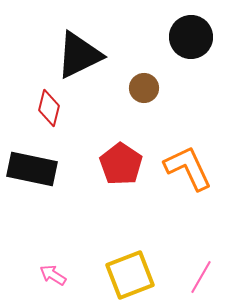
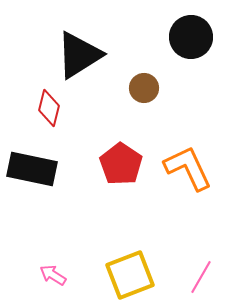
black triangle: rotated 6 degrees counterclockwise
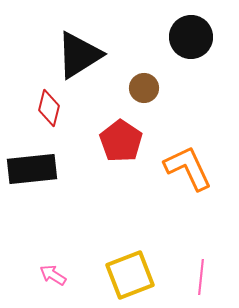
red pentagon: moved 23 px up
black rectangle: rotated 18 degrees counterclockwise
pink line: rotated 24 degrees counterclockwise
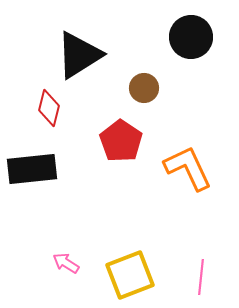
pink arrow: moved 13 px right, 12 px up
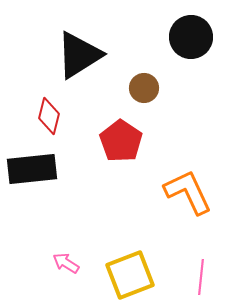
red diamond: moved 8 px down
orange L-shape: moved 24 px down
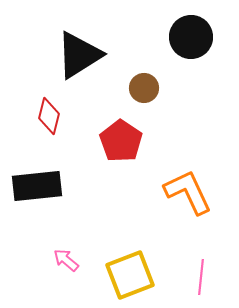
black rectangle: moved 5 px right, 17 px down
pink arrow: moved 3 px up; rotated 8 degrees clockwise
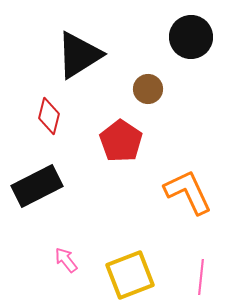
brown circle: moved 4 px right, 1 px down
black rectangle: rotated 21 degrees counterclockwise
pink arrow: rotated 12 degrees clockwise
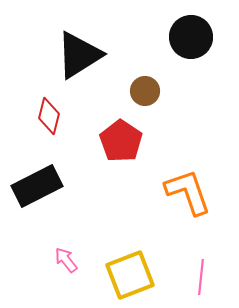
brown circle: moved 3 px left, 2 px down
orange L-shape: rotated 6 degrees clockwise
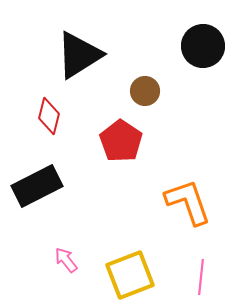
black circle: moved 12 px right, 9 px down
orange L-shape: moved 10 px down
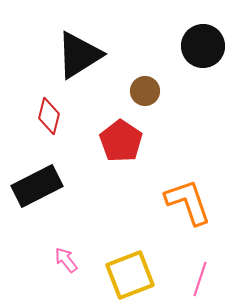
pink line: moved 1 px left, 2 px down; rotated 12 degrees clockwise
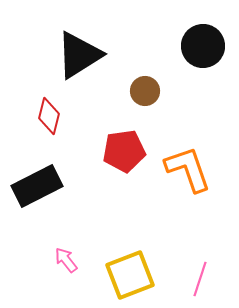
red pentagon: moved 3 px right, 10 px down; rotated 30 degrees clockwise
orange L-shape: moved 33 px up
